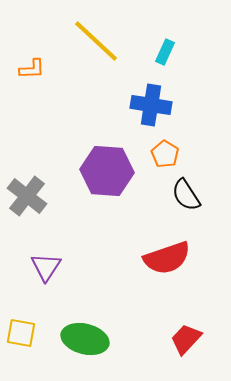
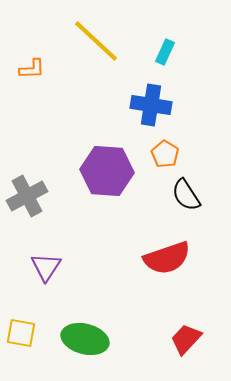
gray cross: rotated 24 degrees clockwise
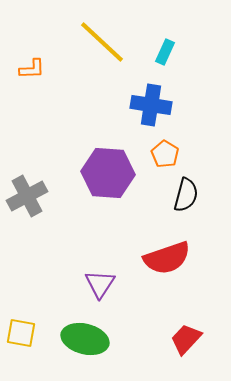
yellow line: moved 6 px right, 1 px down
purple hexagon: moved 1 px right, 2 px down
black semicircle: rotated 132 degrees counterclockwise
purple triangle: moved 54 px right, 17 px down
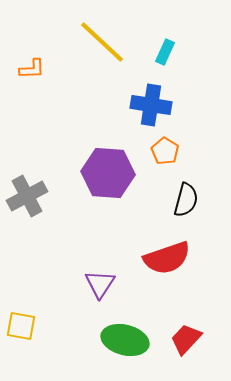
orange pentagon: moved 3 px up
black semicircle: moved 5 px down
yellow square: moved 7 px up
green ellipse: moved 40 px right, 1 px down
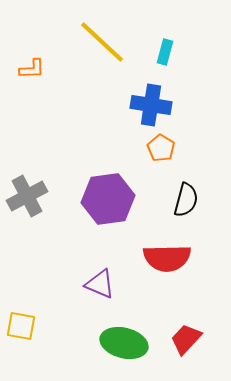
cyan rectangle: rotated 10 degrees counterclockwise
orange pentagon: moved 4 px left, 3 px up
purple hexagon: moved 26 px down; rotated 12 degrees counterclockwise
red semicircle: rotated 18 degrees clockwise
purple triangle: rotated 40 degrees counterclockwise
green ellipse: moved 1 px left, 3 px down
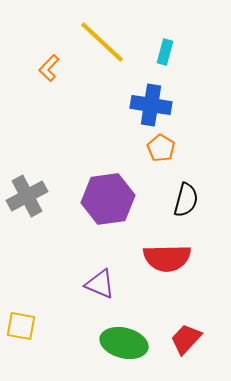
orange L-shape: moved 17 px right, 1 px up; rotated 136 degrees clockwise
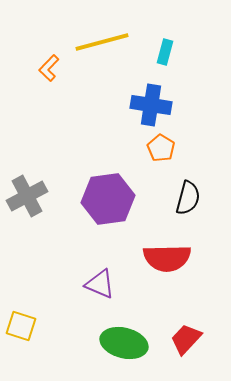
yellow line: rotated 58 degrees counterclockwise
black semicircle: moved 2 px right, 2 px up
yellow square: rotated 8 degrees clockwise
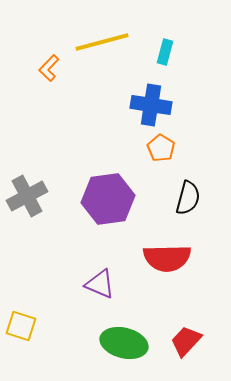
red trapezoid: moved 2 px down
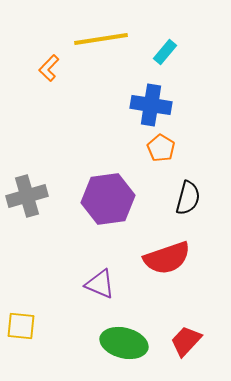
yellow line: moved 1 px left, 3 px up; rotated 6 degrees clockwise
cyan rectangle: rotated 25 degrees clockwise
gray cross: rotated 12 degrees clockwise
red semicircle: rotated 18 degrees counterclockwise
yellow square: rotated 12 degrees counterclockwise
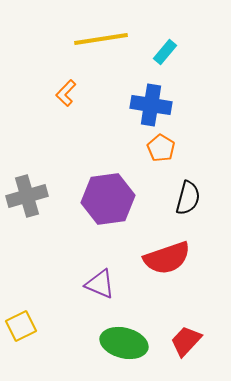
orange L-shape: moved 17 px right, 25 px down
yellow square: rotated 32 degrees counterclockwise
